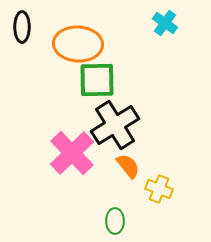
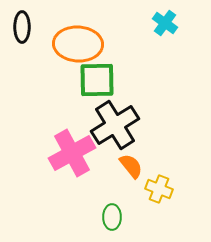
pink cross: rotated 15 degrees clockwise
orange semicircle: moved 3 px right
green ellipse: moved 3 px left, 4 px up
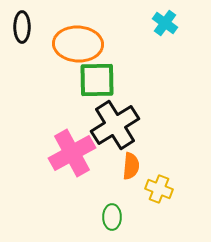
orange semicircle: rotated 44 degrees clockwise
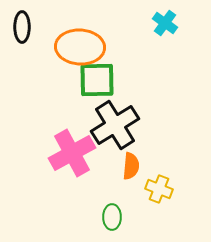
orange ellipse: moved 2 px right, 3 px down
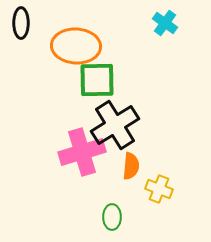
black ellipse: moved 1 px left, 4 px up
orange ellipse: moved 4 px left, 1 px up
pink cross: moved 10 px right, 1 px up; rotated 12 degrees clockwise
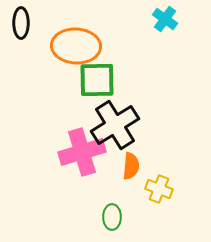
cyan cross: moved 4 px up
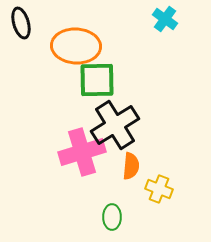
black ellipse: rotated 16 degrees counterclockwise
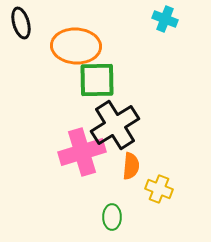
cyan cross: rotated 15 degrees counterclockwise
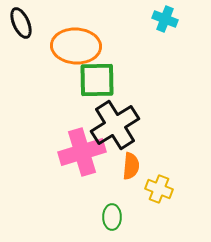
black ellipse: rotated 8 degrees counterclockwise
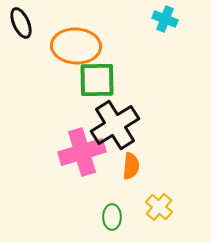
yellow cross: moved 18 px down; rotated 20 degrees clockwise
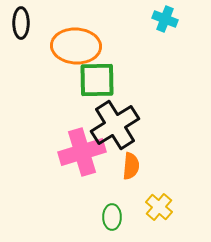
black ellipse: rotated 24 degrees clockwise
